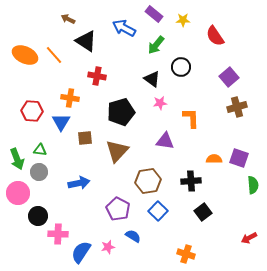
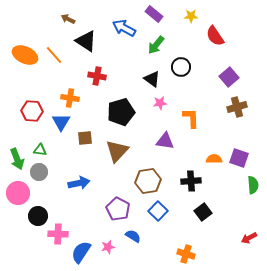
yellow star at (183, 20): moved 8 px right, 4 px up
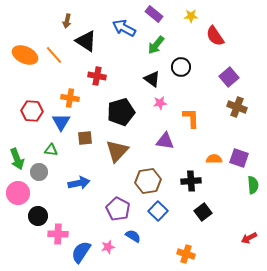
brown arrow at (68, 19): moved 1 px left, 2 px down; rotated 104 degrees counterclockwise
brown cross at (237, 107): rotated 36 degrees clockwise
green triangle at (40, 150): moved 11 px right
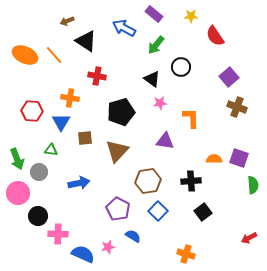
brown arrow at (67, 21): rotated 56 degrees clockwise
blue semicircle at (81, 252): moved 2 px right, 2 px down; rotated 80 degrees clockwise
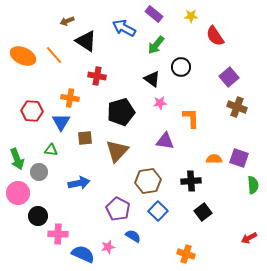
orange ellipse at (25, 55): moved 2 px left, 1 px down
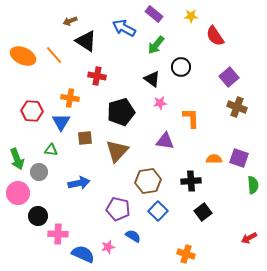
brown arrow at (67, 21): moved 3 px right
purple pentagon at (118, 209): rotated 15 degrees counterclockwise
